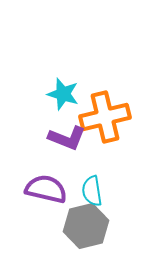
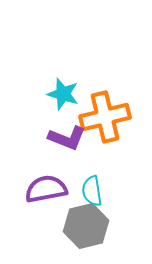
purple semicircle: rotated 24 degrees counterclockwise
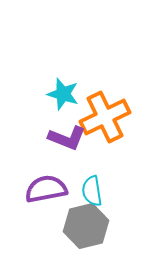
orange cross: rotated 12 degrees counterclockwise
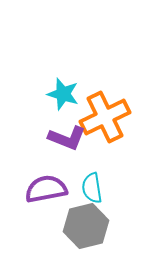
cyan semicircle: moved 3 px up
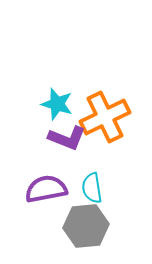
cyan star: moved 6 px left, 10 px down
gray hexagon: rotated 9 degrees clockwise
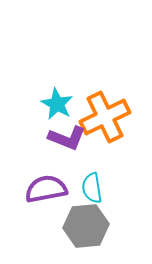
cyan star: rotated 12 degrees clockwise
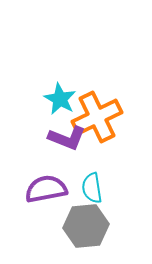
cyan star: moved 3 px right, 5 px up
orange cross: moved 8 px left
